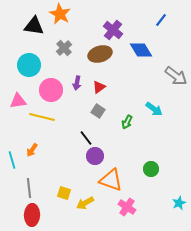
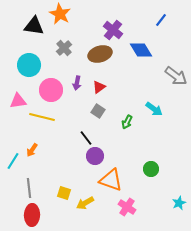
cyan line: moved 1 px right, 1 px down; rotated 48 degrees clockwise
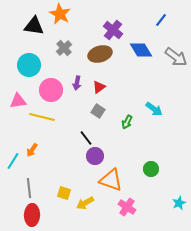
gray arrow: moved 19 px up
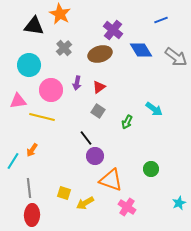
blue line: rotated 32 degrees clockwise
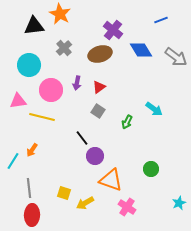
black triangle: rotated 15 degrees counterclockwise
black line: moved 4 px left
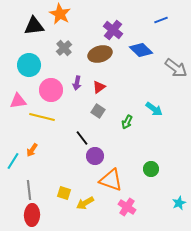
blue diamond: rotated 15 degrees counterclockwise
gray arrow: moved 11 px down
gray line: moved 2 px down
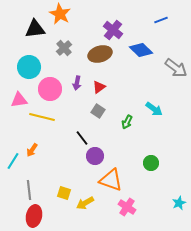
black triangle: moved 1 px right, 3 px down
cyan circle: moved 2 px down
pink circle: moved 1 px left, 1 px up
pink triangle: moved 1 px right, 1 px up
green circle: moved 6 px up
red ellipse: moved 2 px right, 1 px down; rotated 10 degrees clockwise
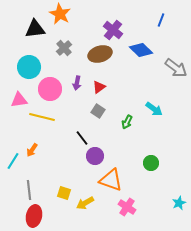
blue line: rotated 48 degrees counterclockwise
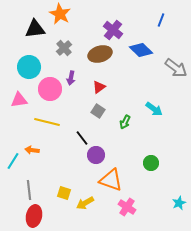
purple arrow: moved 6 px left, 5 px up
yellow line: moved 5 px right, 5 px down
green arrow: moved 2 px left
orange arrow: rotated 64 degrees clockwise
purple circle: moved 1 px right, 1 px up
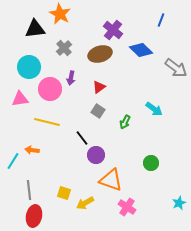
pink triangle: moved 1 px right, 1 px up
